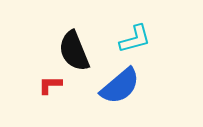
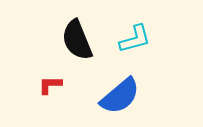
black semicircle: moved 3 px right, 11 px up
blue semicircle: moved 10 px down
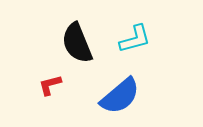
black semicircle: moved 3 px down
red L-shape: rotated 15 degrees counterclockwise
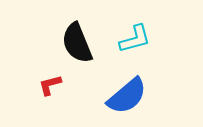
blue semicircle: moved 7 px right
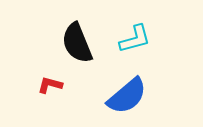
red L-shape: rotated 30 degrees clockwise
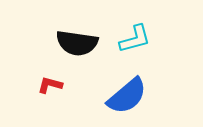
black semicircle: rotated 60 degrees counterclockwise
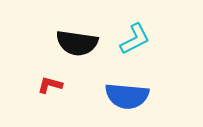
cyan L-shape: rotated 12 degrees counterclockwise
blue semicircle: rotated 45 degrees clockwise
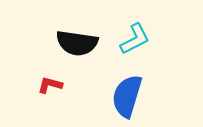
blue semicircle: rotated 102 degrees clockwise
